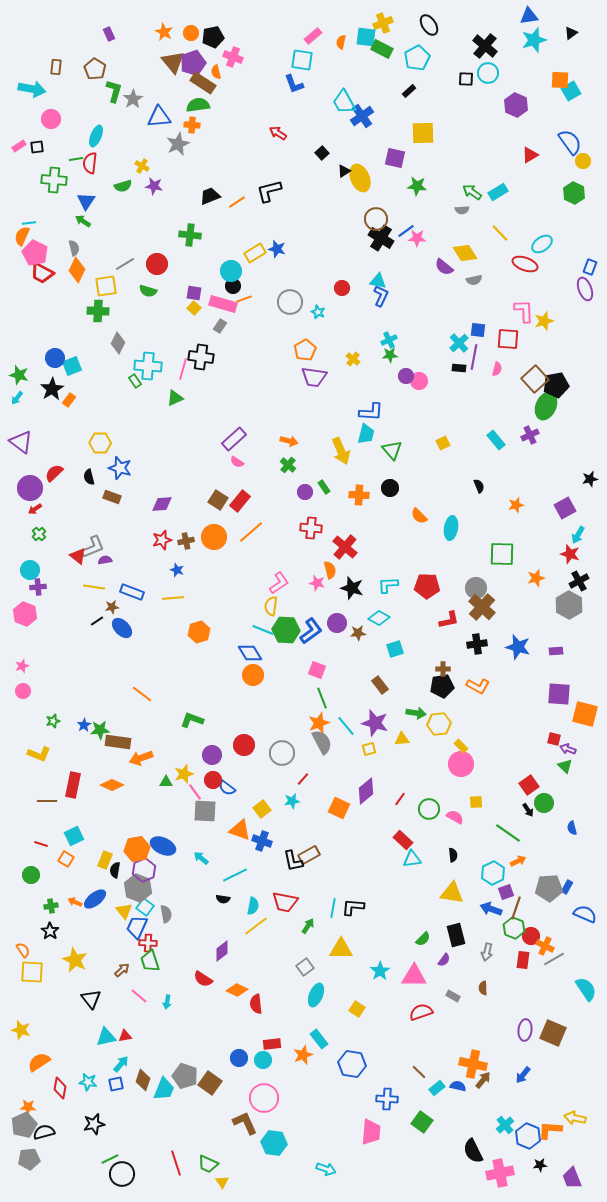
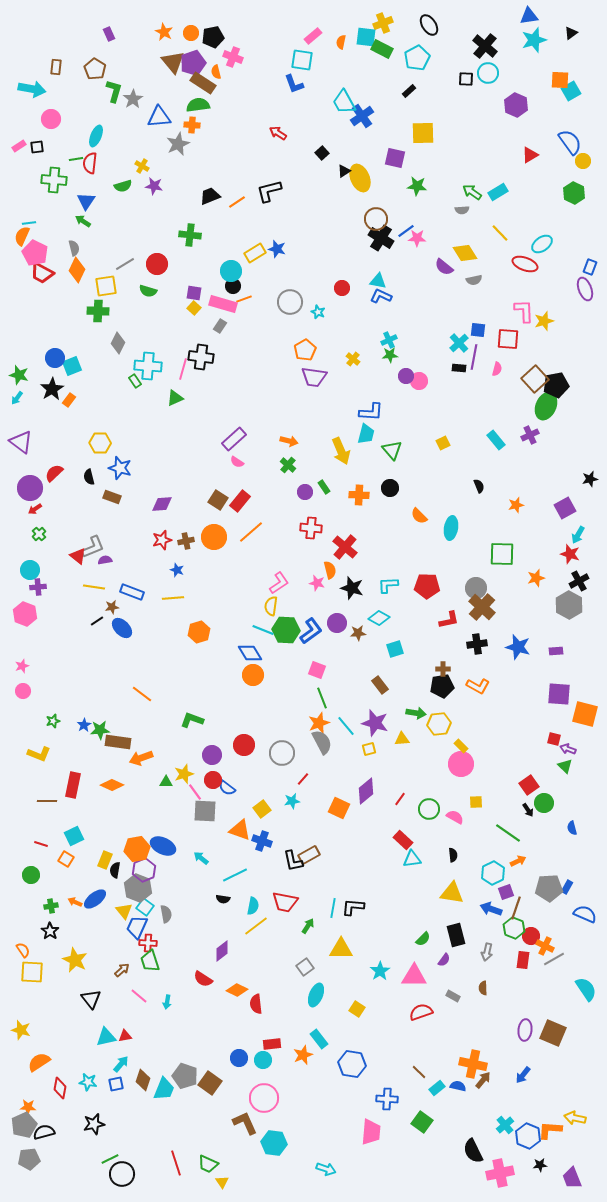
blue L-shape at (381, 296): rotated 90 degrees counterclockwise
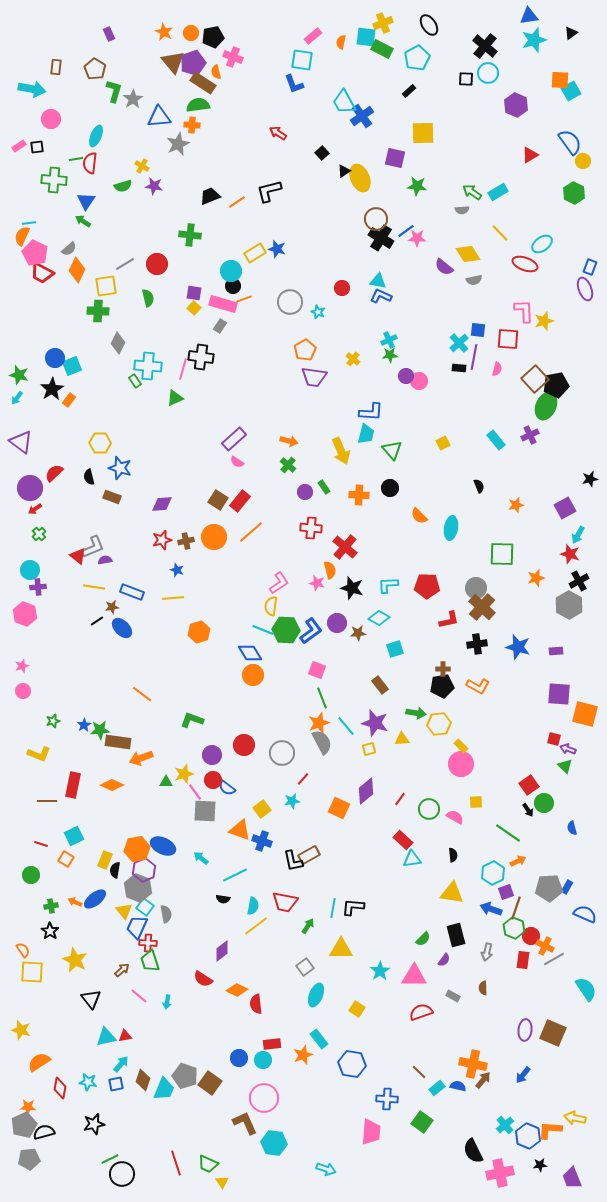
gray semicircle at (74, 248): moved 5 px left, 1 px down; rotated 63 degrees clockwise
yellow diamond at (465, 253): moved 3 px right, 1 px down
green semicircle at (148, 291): moved 7 px down; rotated 120 degrees counterclockwise
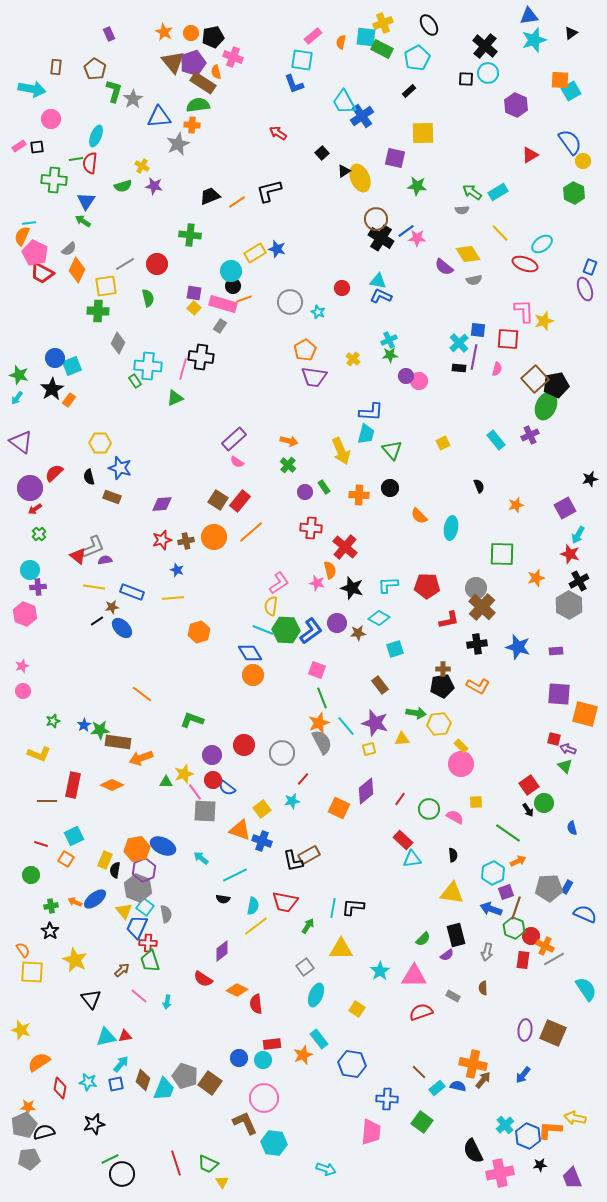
purple semicircle at (444, 960): moved 3 px right, 5 px up; rotated 16 degrees clockwise
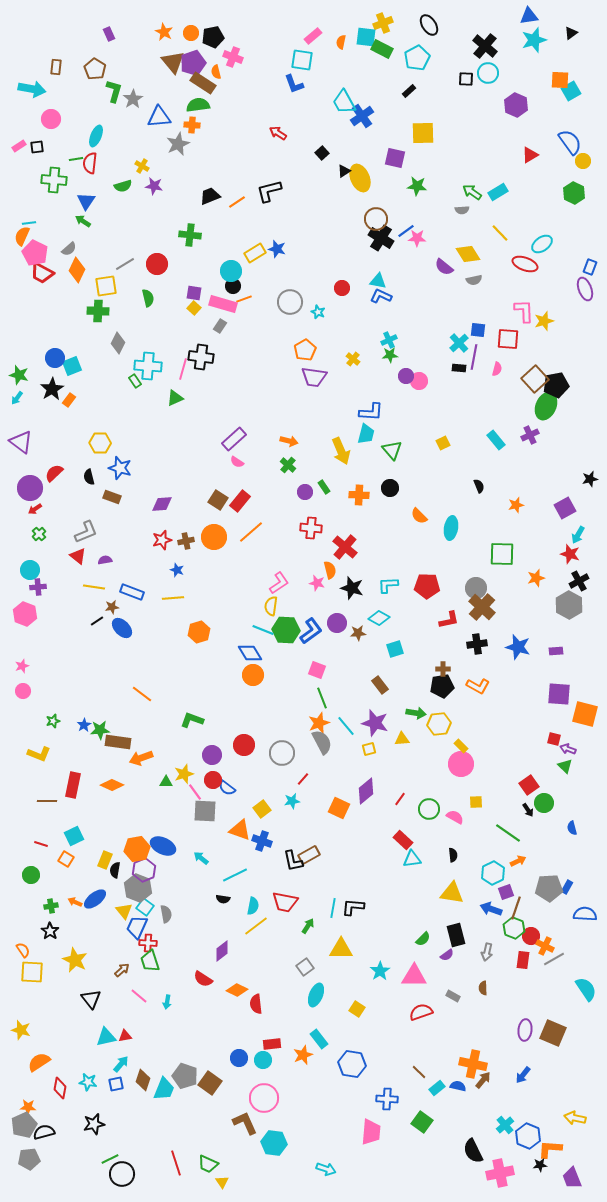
gray L-shape at (93, 547): moved 7 px left, 15 px up
blue semicircle at (585, 914): rotated 20 degrees counterclockwise
orange L-shape at (550, 1130): moved 19 px down
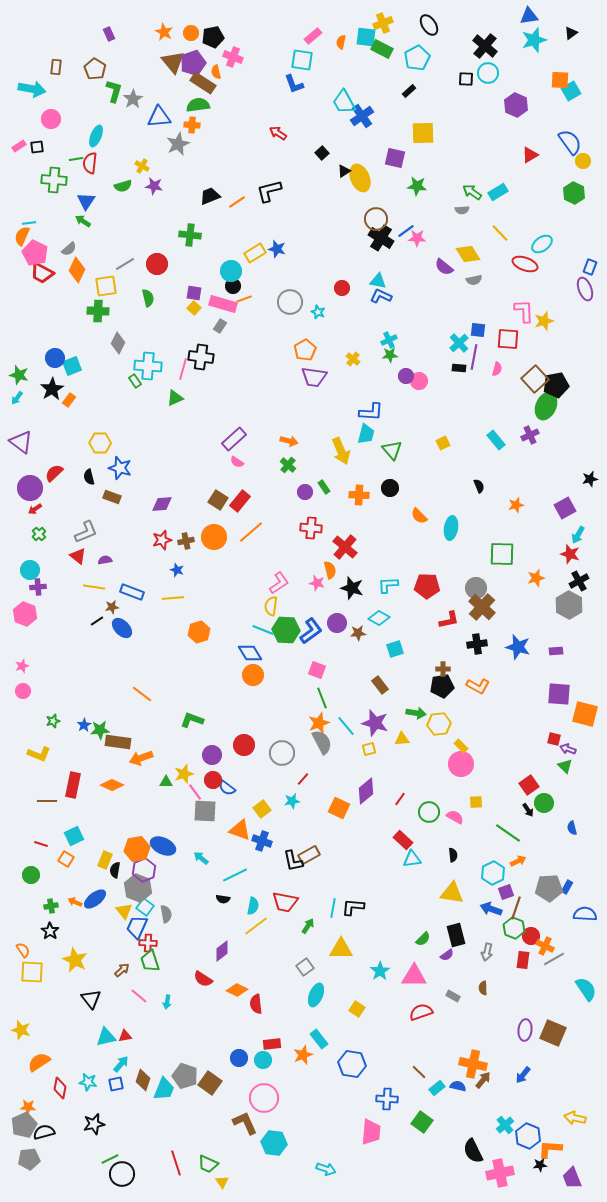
green circle at (429, 809): moved 3 px down
